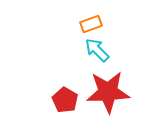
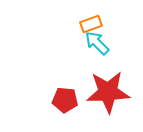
cyan arrow: moved 7 px up
red pentagon: rotated 25 degrees counterclockwise
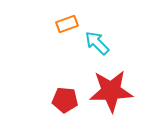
orange rectangle: moved 24 px left
red star: moved 3 px right, 1 px up
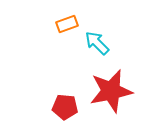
red star: rotated 9 degrees counterclockwise
red pentagon: moved 7 px down
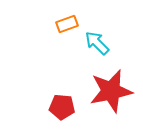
red pentagon: moved 3 px left
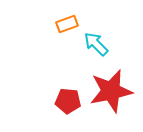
cyan arrow: moved 1 px left, 1 px down
red pentagon: moved 6 px right, 6 px up
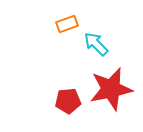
red star: moved 2 px up
red pentagon: rotated 10 degrees counterclockwise
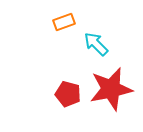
orange rectangle: moved 3 px left, 2 px up
red pentagon: moved 7 px up; rotated 20 degrees clockwise
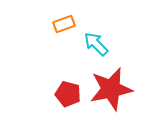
orange rectangle: moved 2 px down
